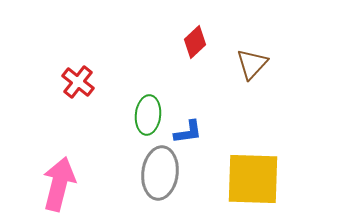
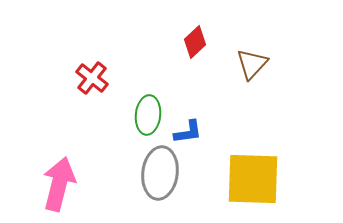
red cross: moved 14 px right, 4 px up
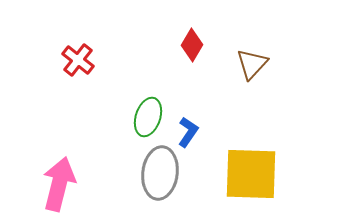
red diamond: moved 3 px left, 3 px down; rotated 16 degrees counterclockwise
red cross: moved 14 px left, 18 px up
green ellipse: moved 2 px down; rotated 12 degrees clockwise
blue L-shape: rotated 48 degrees counterclockwise
yellow square: moved 2 px left, 5 px up
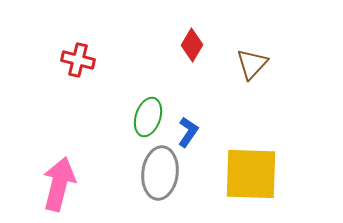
red cross: rotated 24 degrees counterclockwise
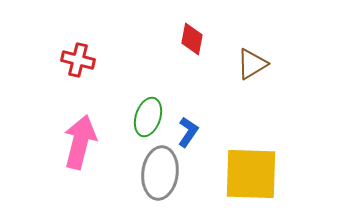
red diamond: moved 6 px up; rotated 20 degrees counterclockwise
brown triangle: rotated 16 degrees clockwise
pink arrow: moved 21 px right, 42 px up
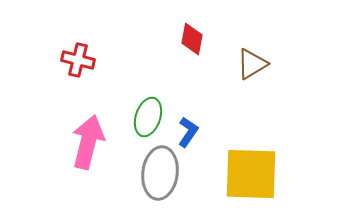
pink arrow: moved 8 px right
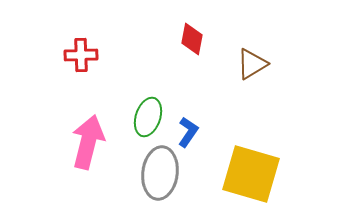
red cross: moved 3 px right, 5 px up; rotated 16 degrees counterclockwise
yellow square: rotated 14 degrees clockwise
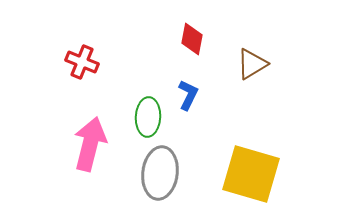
red cross: moved 1 px right, 7 px down; rotated 24 degrees clockwise
green ellipse: rotated 15 degrees counterclockwise
blue L-shape: moved 37 px up; rotated 8 degrees counterclockwise
pink arrow: moved 2 px right, 2 px down
